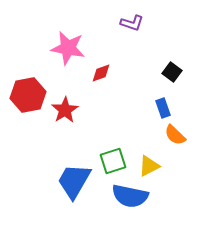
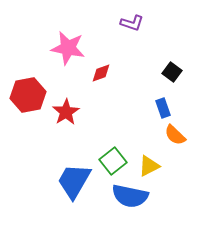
red star: moved 1 px right, 2 px down
green square: rotated 20 degrees counterclockwise
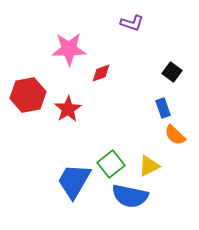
pink star: moved 1 px right, 1 px down; rotated 12 degrees counterclockwise
red star: moved 2 px right, 3 px up
green square: moved 2 px left, 3 px down
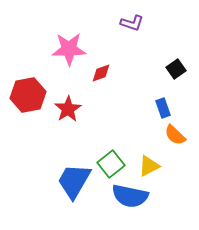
black square: moved 4 px right, 3 px up; rotated 18 degrees clockwise
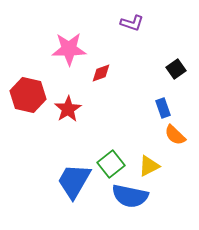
red hexagon: rotated 24 degrees clockwise
